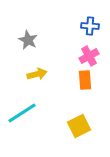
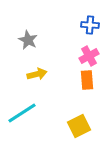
blue cross: moved 1 px up
orange rectangle: moved 2 px right
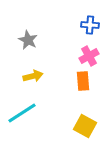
yellow arrow: moved 4 px left, 2 px down
orange rectangle: moved 4 px left, 1 px down
yellow square: moved 6 px right; rotated 35 degrees counterclockwise
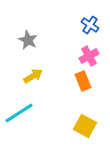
blue cross: rotated 30 degrees clockwise
yellow arrow: rotated 18 degrees counterclockwise
orange rectangle: rotated 18 degrees counterclockwise
cyan line: moved 3 px left
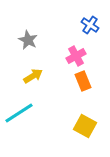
pink cross: moved 13 px left
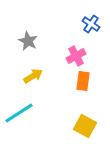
blue cross: moved 1 px right, 1 px up
gray star: moved 1 px down
orange rectangle: rotated 30 degrees clockwise
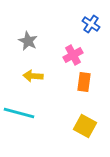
pink cross: moved 3 px left, 1 px up
yellow arrow: rotated 144 degrees counterclockwise
orange rectangle: moved 1 px right, 1 px down
cyan line: rotated 48 degrees clockwise
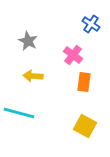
pink cross: rotated 24 degrees counterclockwise
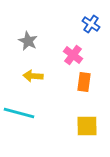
yellow square: moved 2 px right; rotated 30 degrees counterclockwise
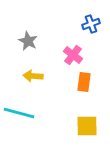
blue cross: rotated 36 degrees clockwise
